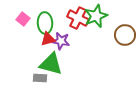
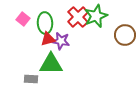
red cross: moved 1 px up; rotated 20 degrees clockwise
green triangle: rotated 15 degrees counterclockwise
gray rectangle: moved 9 px left, 1 px down
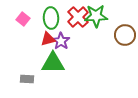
green star: rotated 20 degrees clockwise
green ellipse: moved 6 px right, 5 px up
purple star: rotated 24 degrees clockwise
green triangle: moved 2 px right, 1 px up
gray rectangle: moved 4 px left
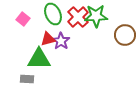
green ellipse: moved 2 px right, 4 px up; rotated 20 degrees counterclockwise
green triangle: moved 14 px left, 4 px up
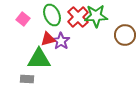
green ellipse: moved 1 px left, 1 px down
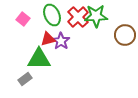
gray rectangle: moved 2 px left; rotated 40 degrees counterclockwise
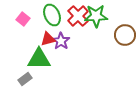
red cross: moved 1 px up
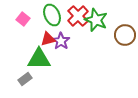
green star: moved 4 px down; rotated 25 degrees clockwise
